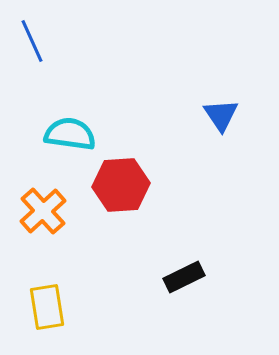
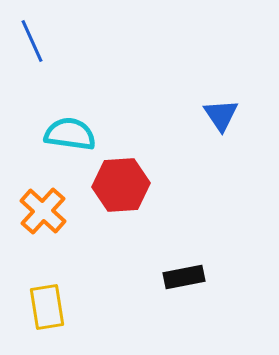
orange cross: rotated 6 degrees counterclockwise
black rectangle: rotated 15 degrees clockwise
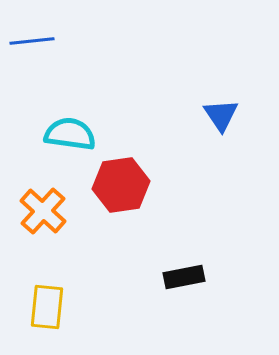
blue line: rotated 72 degrees counterclockwise
red hexagon: rotated 4 degrees counterclockwise
yellow rectangle: rotated 15 degrees clockwise
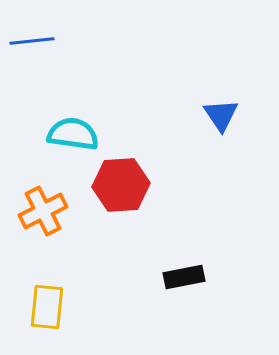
cyan semicircle: moved 3 px right
red hexagon: rotated 4 degrees clockwise
orange cross: rotated 21 degrees clockwise
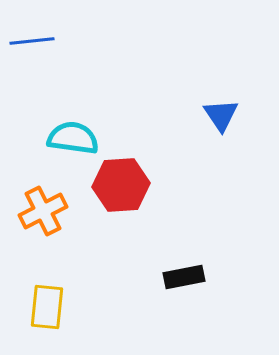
cyan semicircle: moved 4 px down
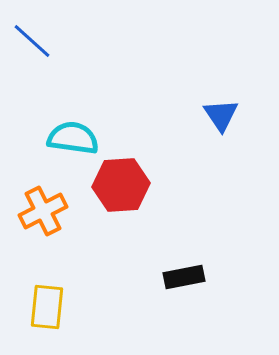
blue line: rotated 48 degrees clockwise
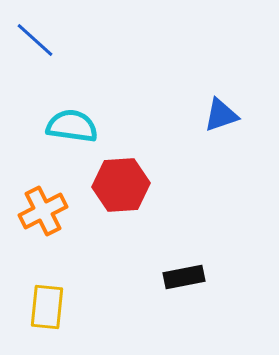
blue line: moved 3 px right, 1 px up
blue triangle: rotated 45 degrees clockwise
cyan semicircle: moved 1 px left, 12 px up
